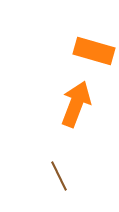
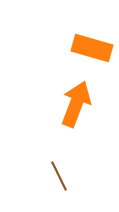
orange rectangle: moved 2 px left, 3 px up
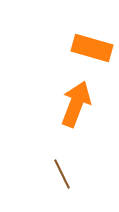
brown line: moved 3 px right, 2 px up
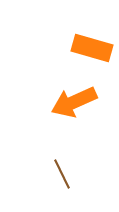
orange arrow: moved 2 px left, 2 px up; rotated 135 degrees counterclockwise
